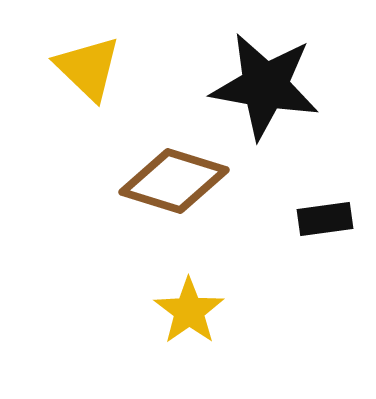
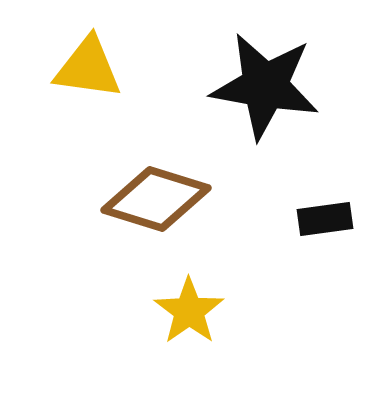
yellow triangle: rotated 36 degrees counterclockwise
brown diamond: moved 18 px left, 18 px down
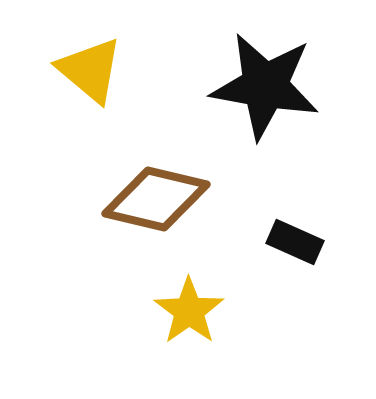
yellow triangle: moved 2 px right, 2 px down; rotated 32 degrees clockwise
brown diamond: rotated 4 degrees counterclockwise
black rectangle: moved 30 px left, 23 px down; rotated 32 degrees clockwise
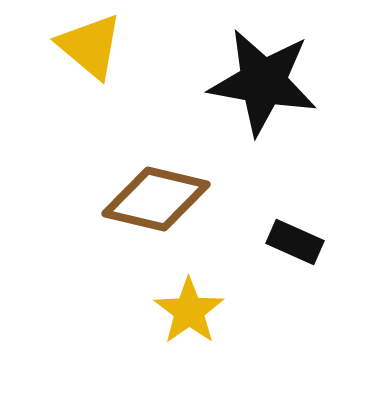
yellow triangle: moved 24 px up
black star: moved 2 px left, 4 px up
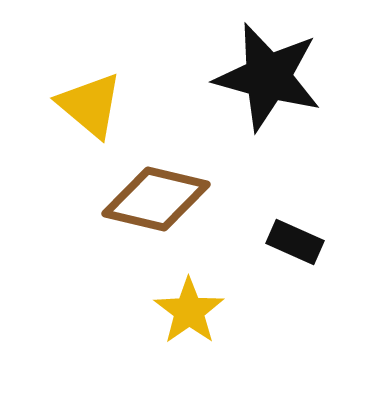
yellow triangle: moved 59 px down
black star: moved 5 px right, 5 px up; rotated 5 degrees clockwise
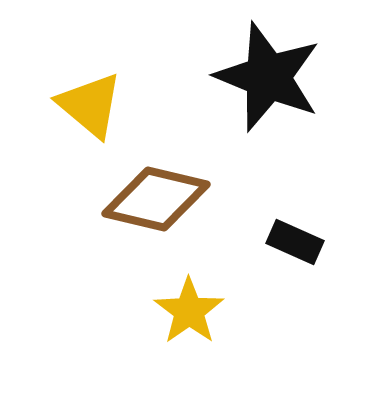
black star: rotated 7 degrees clockwise
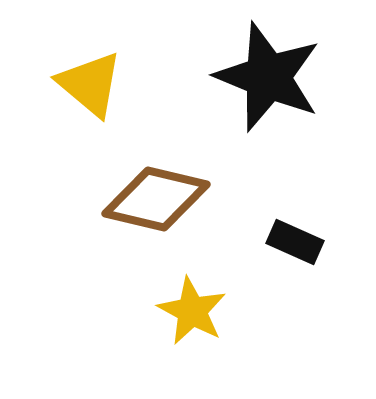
yellow triangle: moved 21 px up
yellow star: moved 3 px right; rotated 8 degrees counterclockwise
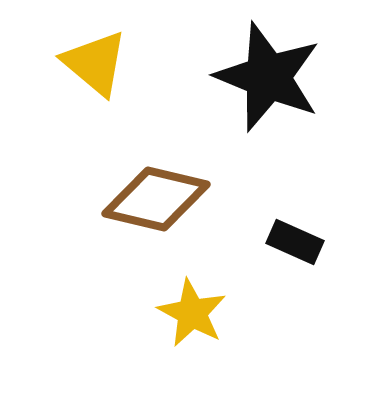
yellow triangle: moved 5 px right, 21 px up
yellow star: moved 2 px down
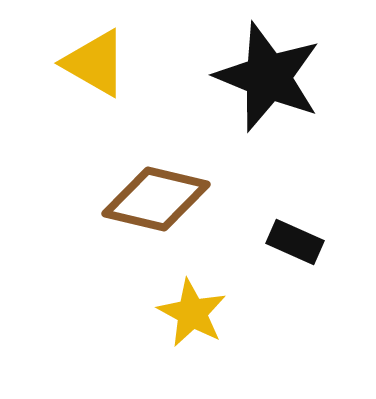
yellow triangle: rotated 10 degrees counterclockwise
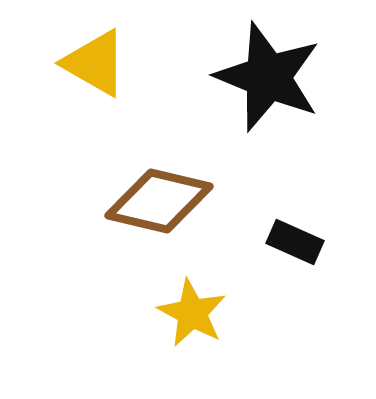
brown diamond: moved 3 px right, 2 px down
